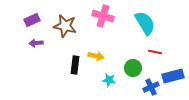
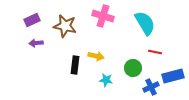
cyan star: moved 3 px left
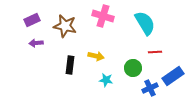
red line: rotated 16 degrees counterclockwise
black rectangle: moved 5 px left
blue rectangle: rotated 20 degrees counterclockwise
blue cross: moved 1 px left, 1 px down
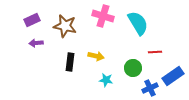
cyan semicircle: moved 7 px left
black rectangle: moved 3 px up
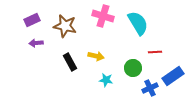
black rectangle: rotated 36 degrees counterclockwise
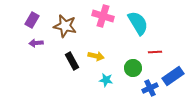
purple rectangle: rotated 35 degrees counterclockwise
black rectangle: moved 2 px right, 1 px up
